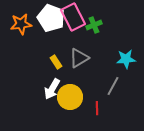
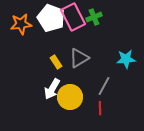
green cross: moved 8 px up
gray line: moved 9 px left
red line: moved 3 px right
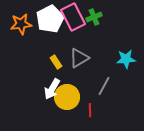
white pentagon: moved 1 px left, 1 px down; rotated 24 degrees clockwise
yellow circle: moved 3 px left
red line: moved 10 px left, 2 px down
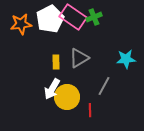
pink rectangle: rotated 28 degrees counterclockwise
yellow rectangle: rotated 32 degrees clockwise
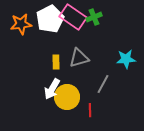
gray triangle: rotated 15 degrees clockwise
gray line: moved 1 px left, 2 px up
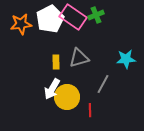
green cross: moved 2 px right, 2 px up
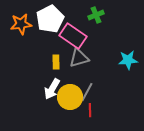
pink rectangle: moved 19 px down
cyan star: moved 2 px right, 1 px down
gray line: moved 16 px left, 8 px down
yellow circle: moved 3 px right
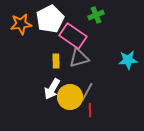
yellow rectangle: moved 1 px up
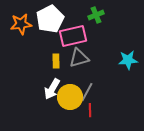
pink rectangle: rotated 48 degrees counterclockwise
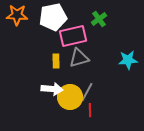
green cross: moved 3 px right, 4 px down; rotated 14 degrees counterclockwise
white pentagon: moved 3 px right, 2 px up; rotated 16 degrees clockwise
orange star: moved 4 px left, 9 px up; rotated 10 degrees clockwise
white arrow: rotated 115 degrees counterclockwise
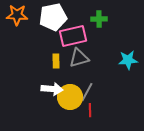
green cross: rotated 35 degrees clockwise
